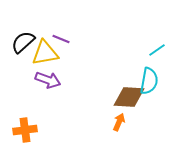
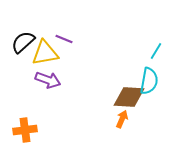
purple line: moved 3 px right
cyan line: moved 1 px left, 1 px down; rotated 24 degrees counterclockwise
orange arrow: moved 3 px right, 3 px up
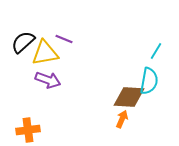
orange cross: moved 3 px right
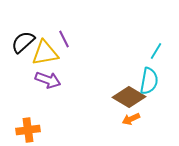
purple line: rotated 42 degrees clockwise
brown diamond: rotated 28 degrees clockwise
orange arrow: moved 9 px right; rotated 138 degrees counterclockwise
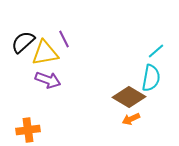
cyan line: rotated 18 degrees clockwise
cyan semicircle: moved 2 px right, 3 px up
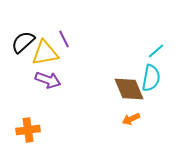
brown diamond: moved 8 px up; rotated 36 degrees clockwise
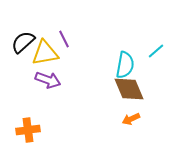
cyan semicircle: moved 26 px left, 13 px up
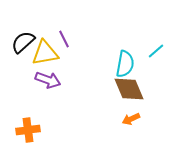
cyan semicircle: moved 1 px up
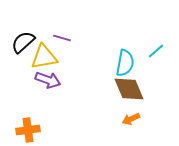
purple line: moved 2 px left, 1 px up; rotated 48 degrees counterclockwise
yellow triangle: moved 1 px left, 4 px down
cyan semicircle: moved 1 px up
